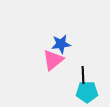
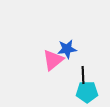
blue star: moved 6 px right, 5 px down
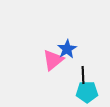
blue star: rotated 24 degrees counterclockwise
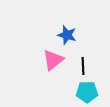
blue star: moved 14 px up; rotated 24 degrees counterclockwise
black line: moved 9 px up
